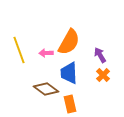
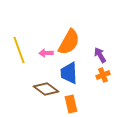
orange cross: rotated 24 degrees clockwise
orange rectangle: moved 1 px right
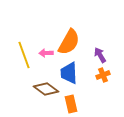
yellow line: moved 5 px right, 5 px down
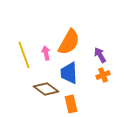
pink arrow: rotated 80 degrees clockwise
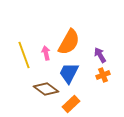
blue trapezoid: rotated 30 degrees clockwise
orange rectangle: rotated 60 degrees clockwise
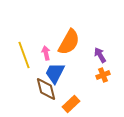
blue trapezoid: moved 14 px left
brown diamond: rotated 40 degrees clockwise
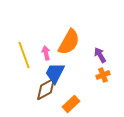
brown diamond: rotated 75 degrees clockwise
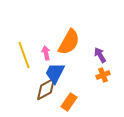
orange rectangle: moved 2 px left, 2 px up; rotated 12 degrees counterclockwise
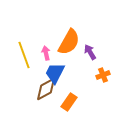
purple arrow: moved 10 px left, 3 px up
